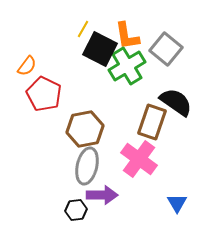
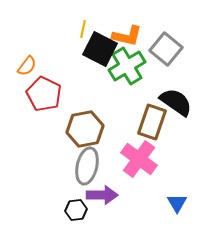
yellow line: rotated 18 degrees counterclockwise
orange L-shape: rotated 68 degrees counterclockwise
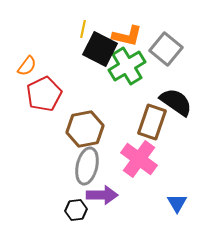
red pentagon: rotated 20 degrees clockwise
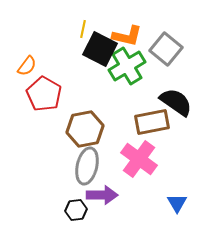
red pentagon: rotated 16 degrees counterclockwise
brown rectangle: rotated 60 degrees clockwise
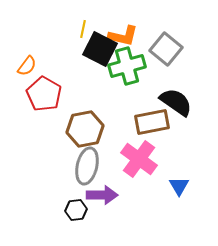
orange L-shape: moved 4 px left
green cross: rotated 15 degrees clockwise
blue triangle: moved 2 px right, 17 px up
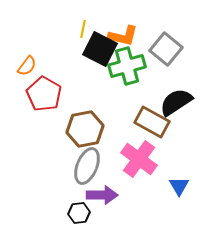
black semicircle: rotated 68 degrees counterclockwise
brown rectangle: rotated 40 degrees clockwise
gray ellipse: rotated 9 degrees clockwise
black hexagon: moved 3 px right, 3 px down
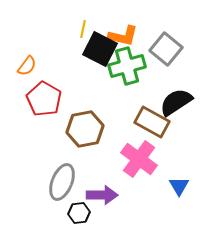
red pentagon: moved 5 px down
gray ellipse: moved 25 px left, 16 px down
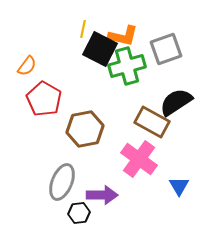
gray square: rotated 32 degrees clockwise
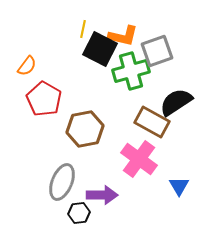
gray square: moved 9 px left, 2 px down
green cross: moved 4 px right, 5 px down
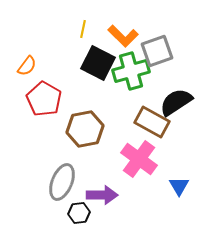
orange L-shape: rotated 32 degrees clockwise
black square: moved 2 px left, 14 px down
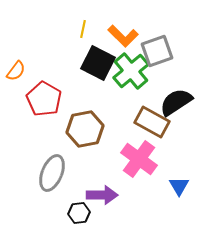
orange semicircle: moved 11 px left, 5 px down
green cross: rotated 24 degrees counterclockwise
gray ellipse: moved 10 px left, 9 px up
